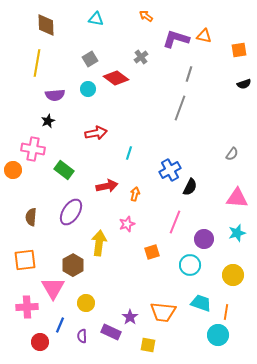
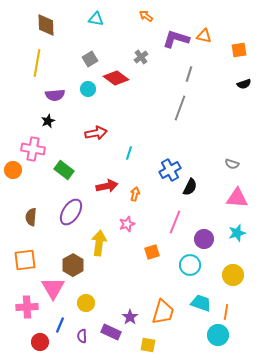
gray semicircle at (232, 154): moved 10 px down; rotated 72 degrees clockwise
orange trapezoid at (163, 312): rotated 80 degrees counterclockwise
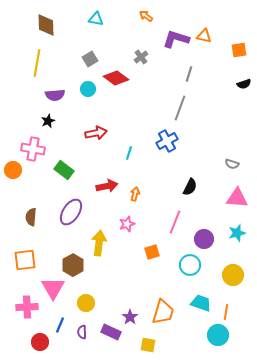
blue cross at (170, 170): moved 3 px left, 29 px up
purple semicircle at (82, 336): moved 4 px up
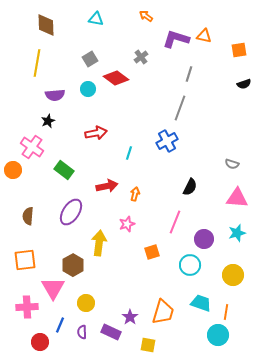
pink cross at (33, 149): moved 1 px left, 2 px up; rotated 25 degrees clockwise
brown semicircle at (31, 217): moved 3 px left, 1 px up
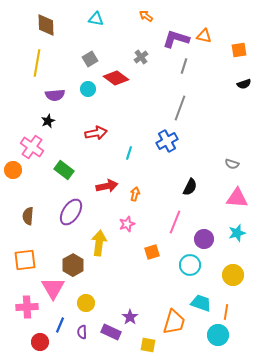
gray line at (189, 74): moved 5 px left, 8 px up
orange trapezoid at (163, 312): moved 11 px right, 10 px down
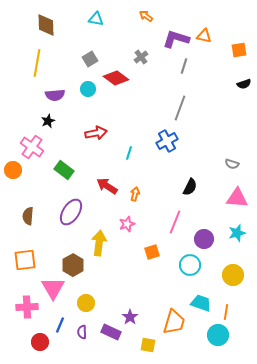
red arrow at (107, 186): rotated 135 degrees counterclockwise
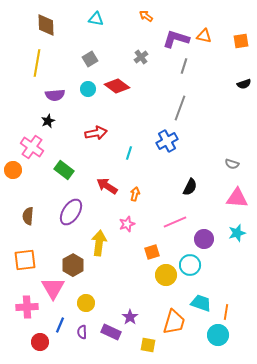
orange square at (239, 50): moved 2 px right, 9 px up
red diamond at (116, 78): moved 1 px right, 8 px down
pink line at (175, 222): rotated 45 degrees clockwise
yellow circle at (233, 275): moved 67 px left
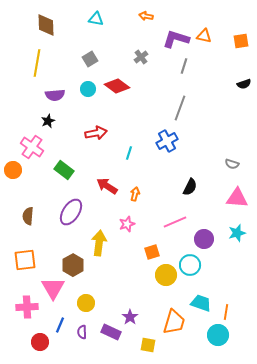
orange arrow at (146, 16): rotated 24 degrees counterclockwise
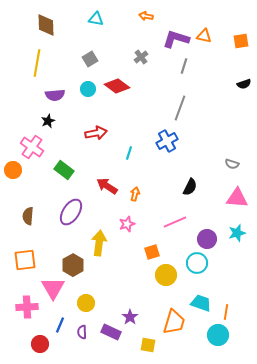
purple circle at (204, 239): moved 3 px right
cyan circle at (190, 265): moved 7 px right, 2 px up
red circle at (40, 342): moved 2 px down
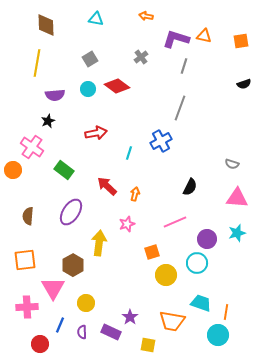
blue cross at (167, 141): moved 6 px left
red arrow at (107, 186): rotated 10 degrees clockwise
orange trapezoid at (174, 322): moved 2 px left, 1 px up; rotated 84 degrees clockwise
